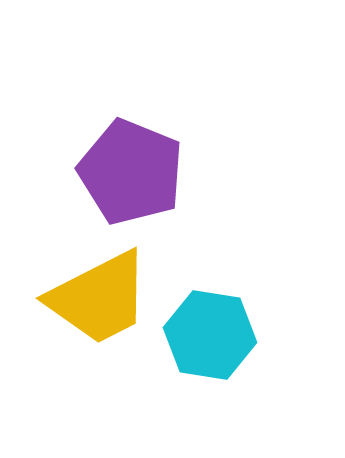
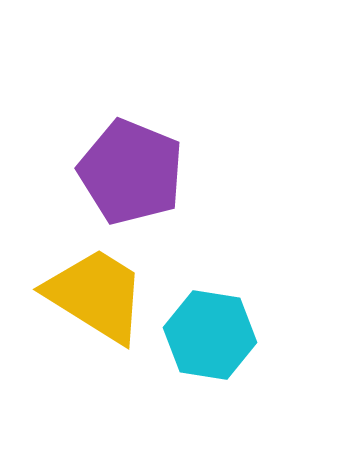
yellow trapezoid: moved 3 px left, 3 px up; rotated 121 degrees counterclockwise
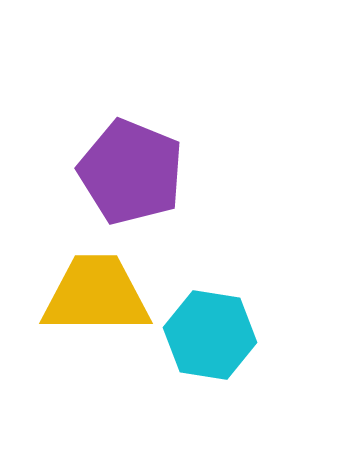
yellow trapezoid: rotated 32 degrees counterclockwise
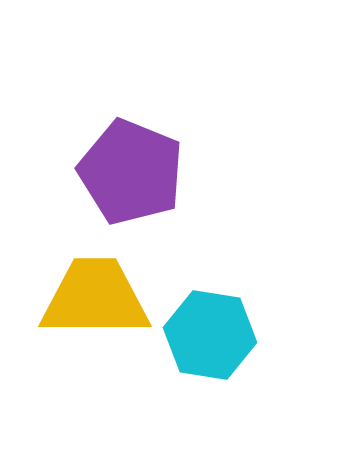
yellow trapezoid: moved 1 px left, 3 px down
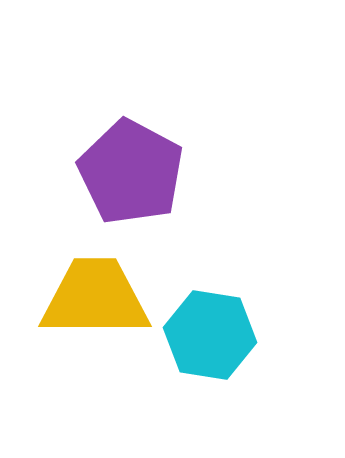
purple pentagon: rotated 6 degrees clockwise
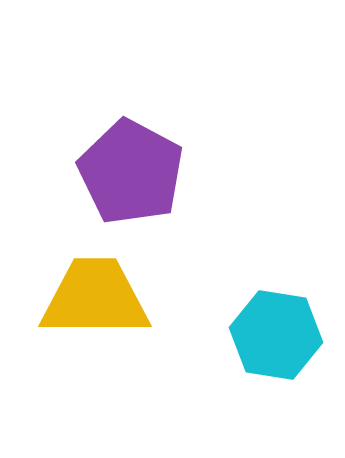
cyan hexagon: moved 66 px right
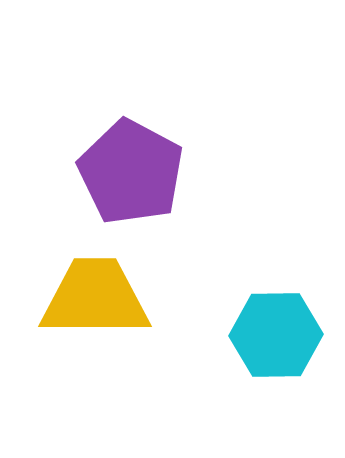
cyan hexagon: rotated 10 degrees counterclockwise
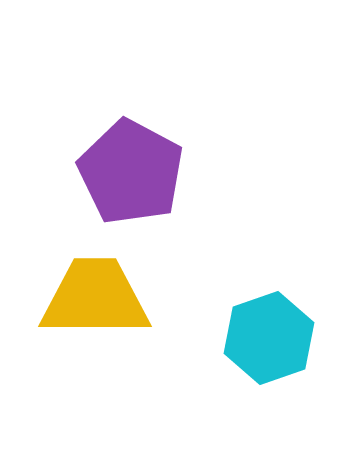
cyan hexagon: moved 7 px left, 3 px down; rotated 18 degrees counterclockwise
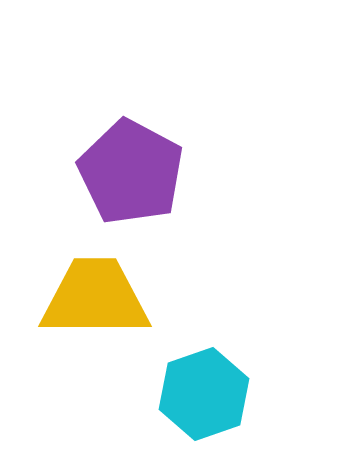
cyan hexagon: moved 65 px left, 56 px down
